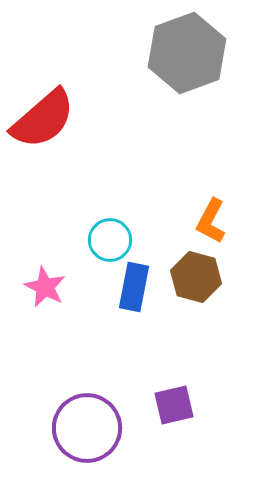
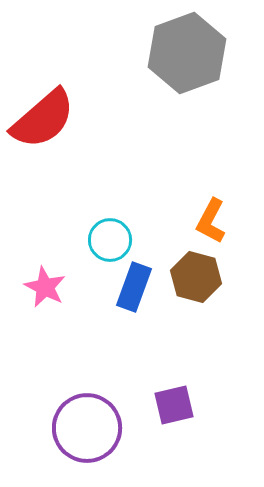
blue rectangle: rotated 9 degrees clockwise
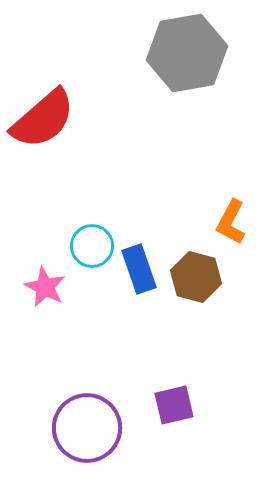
gray hexagon: rotated 10 degrees clockwise
orange L-shape: moved 20 px right, 1 px down
cyan circle: moved 18 px left, 6 px down
blue rectangle: moved 5 px right, 18 px up; rotated 39 degrees counterclockwise
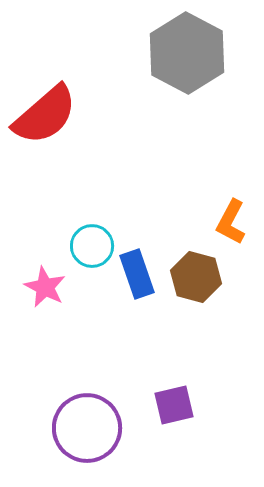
gray hexagon: rotated 22 degrees counterclockwise
red semicircle: moved 2 px right, 4 px up
blue rectangle: moved 2 px left, 5 px down
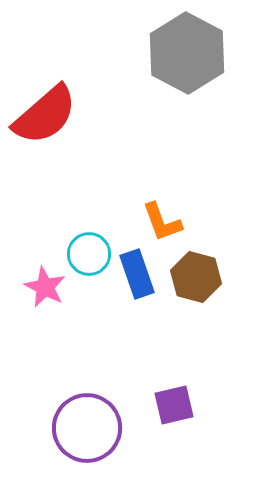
orange L-shape: moved 69 px left; rotated 48 degrees counterclockwise
cyan circle: moved 3 px left, 8 px down
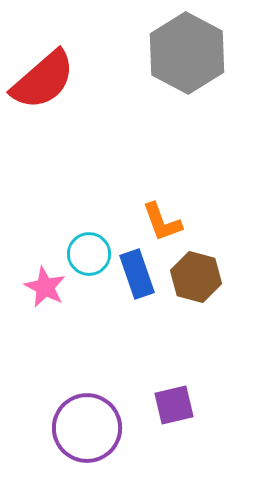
red semicircle: moved 2 px left, 35 px up
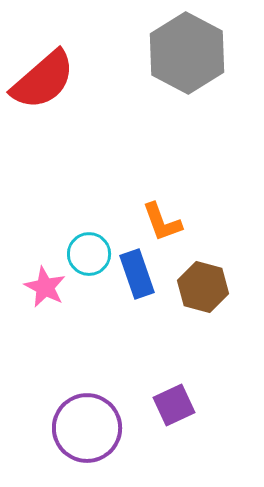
brown hexagon: moved 7 px right, 10 px down
purple square: rotated 12 degrees counterclockwise
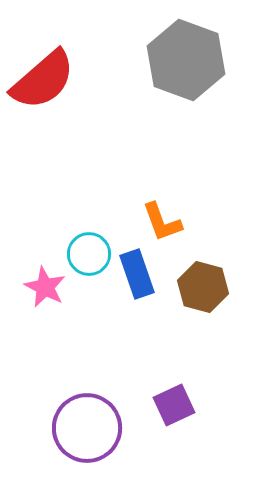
gray hexagon: moved 1 px left, 7 px down; rotated 8 degrees counterclockwise
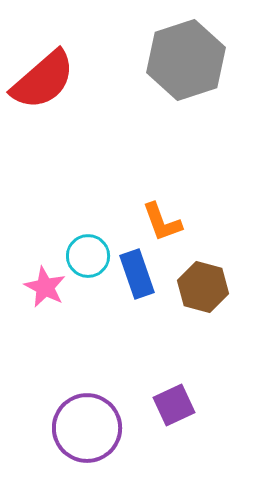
gray hexagon: rotated 22 degrees clockwise
cyan circle: moved 1 px left, 2 px down
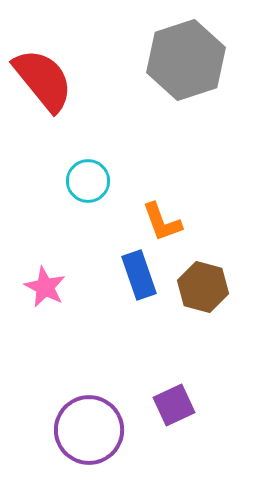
red semicircle: rotated 88 degrees counterclockwise
cyan circle: moved 75 px up
blue rectangle: moved 2 px right, 1 px down
purple circle: moved 2 px right, 2 px down
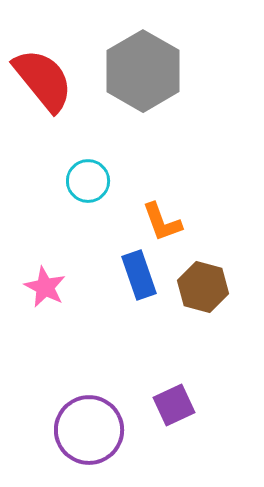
gray hexagon: moved 43 px left, 11 px down; rotated 12 degrees counterclockwise
